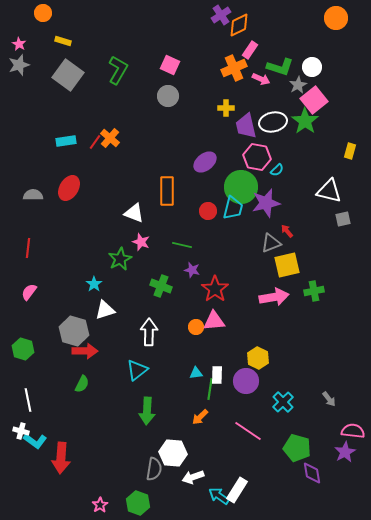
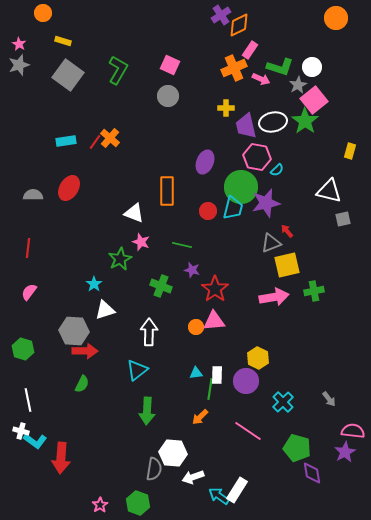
purple ellipse at (205, 162): rotated 30 degrees counterclockwise
gray hexagon at (74, 331): rotated 12 degrees counterclockwise
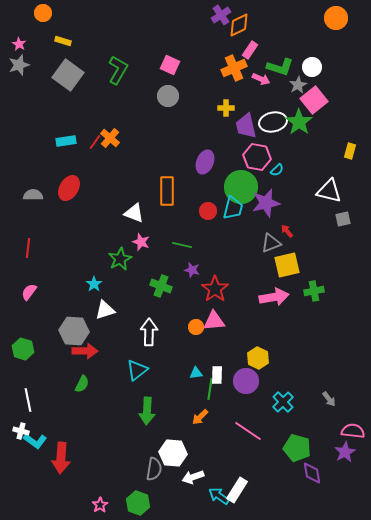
green star at (305, 121): moved 6 px left, 1 px down
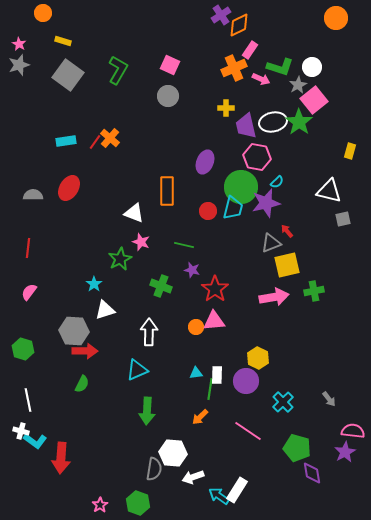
cyan semicircle at (277, 170): moved 12 px down
green line at (182, 245): moved 2 px right
cyan triangle at (137, 370): rotated 15 degrees clockwise
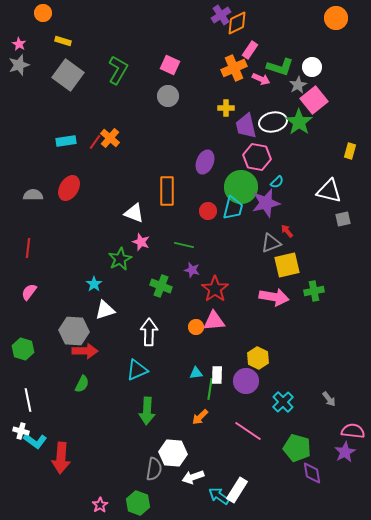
orange diamond at (239, 25): moved 2 px left, 2 px up
pink arrow at (274, 297): rotated 20 degrees clockwise
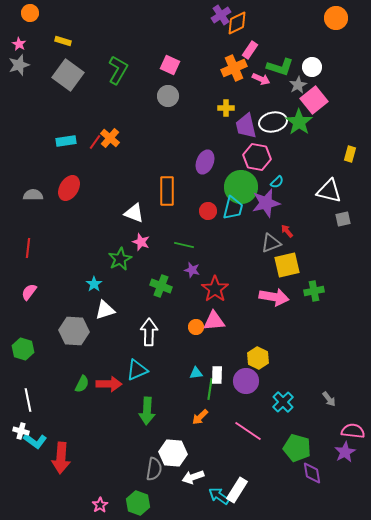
orange circle at (43, 13): moved 13 px left
yellow rectangle at (350, 151): moved 3 px down
red arrow at (85, 351): moved 24 px right, 33 px down
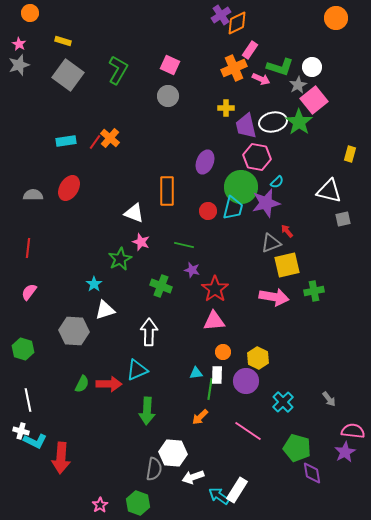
orange circle at (196, 327): moved 27 px right, 25 px down
cyan L-shape at (35, 441): rotated 10 degrees counterclockwise
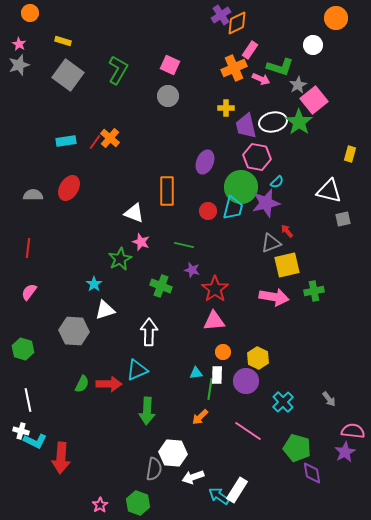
white circle at (312, 67): moved 1 px right, 22 px up
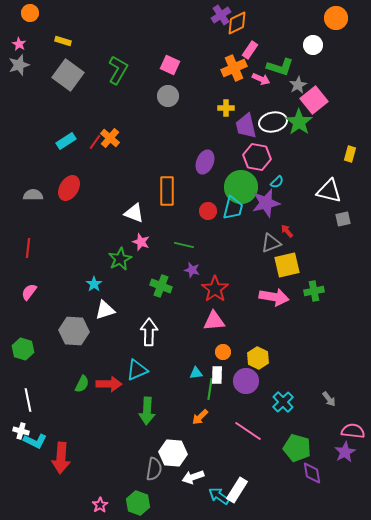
cyan rectangle at (66, 141): rotated 24 degrees counterclockwise
